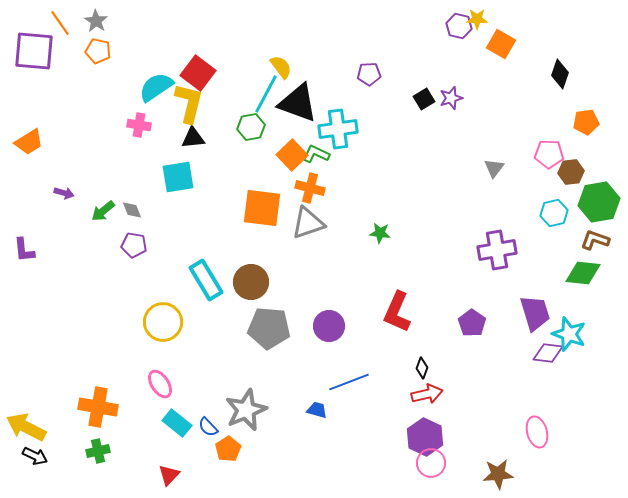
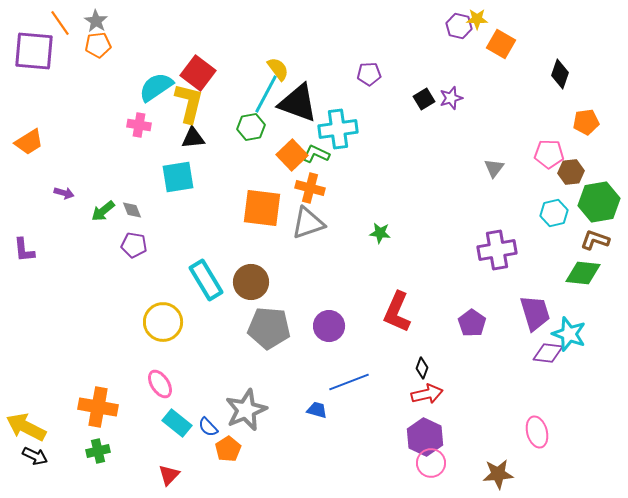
orange pentagon at (98, 51): moved 6 px up; rotated 20 degrees counterclockwise
yellow semicircle at (281, 67): moved 3 px left, 2 px down
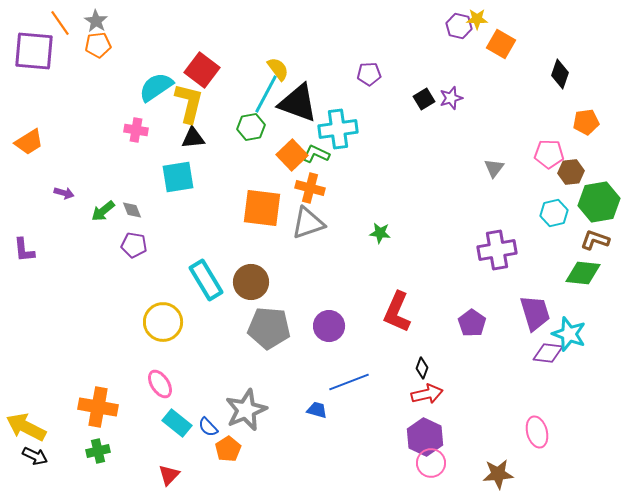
red square at (198, 73): moved 4 px right, 3 px up
pink cross at (139, 125): moved 3 px left, 5 px down
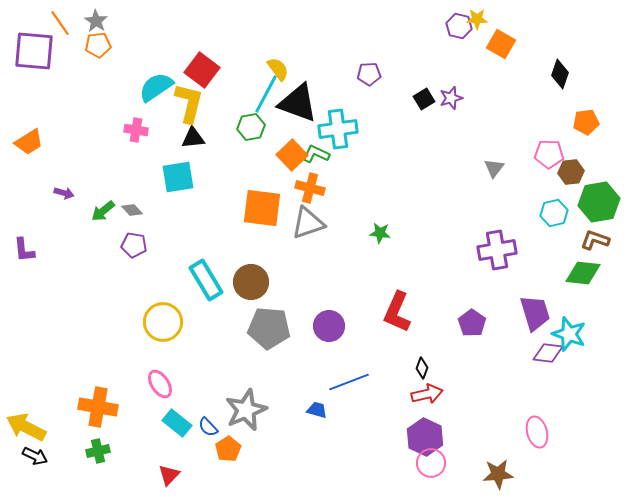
gray diamond at (132, 210): rotated 20 degrees counterclockwise
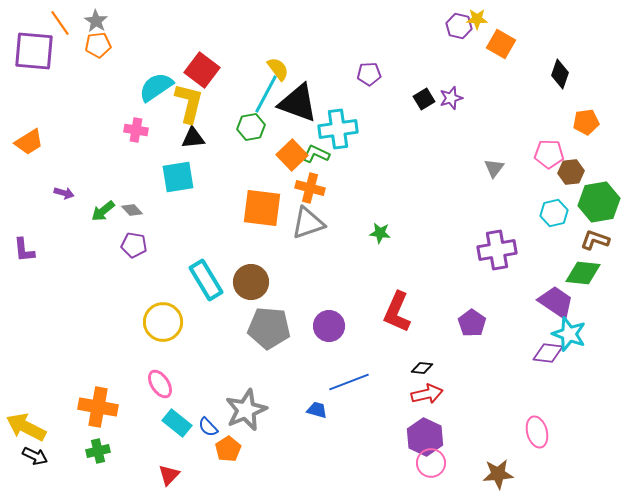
purple trapezoid at (535, 313): moved 21 px right, 11 px up; rotated 39 degrees counterclockwise
black diamond at (422, 368): rotated 75 degrees clockwise
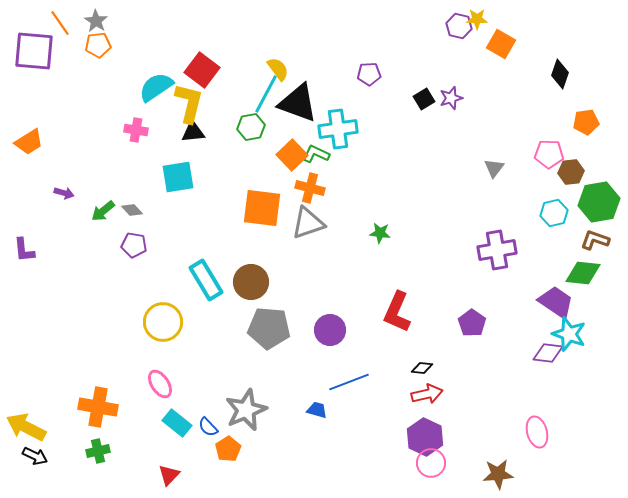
black triangle at (193, 138): moved 6 px up
purple circle at (329, 326): moved 1 px right, 4 px down
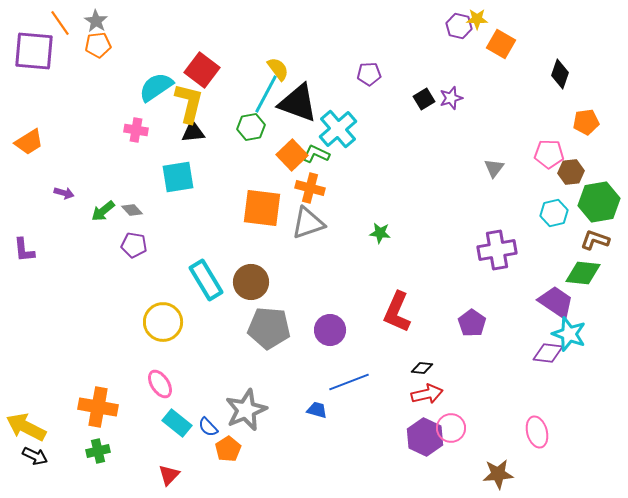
cyan cross at (338, 129): rotated 33 degrees counterclockwise
pink circle at (431, 463): moved 20 px right, 35 px up
